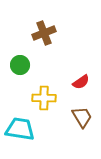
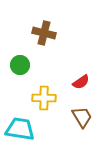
brown cross: rotated 35 degrees clockwise
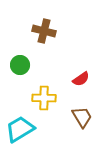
brown cross: moved 2 px up
red semicircle: moved 3 px up
cyan trapezoid: rotated 40 degrees counterclockwise
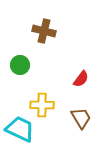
red semicircle: rotated 18 degrees counterclockwise
yellow cross: moved 2 px left, 7 px down
brown trapezoid: moved 1 px left, 1 px down
cyan trapezoid: rotated 56 degrees clockwise
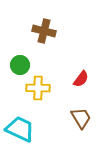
yellow cross: moved 4 px left, 17 px up
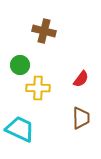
brown trapezoid: rotated 30 degrees clockwise
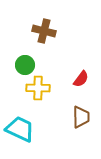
green circle: moved 5 px right
brown trapezoid: moved 1 px up
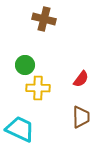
brown cross: moved 12 px up
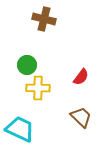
green circle: moved 2 px right
red semicircle: moved 2 px up
brown trapezoid: rotated 45 degrees counterclockwise
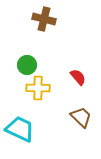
red semicircle: moved 3 px left; rotated 78 degrees counterclockwise
